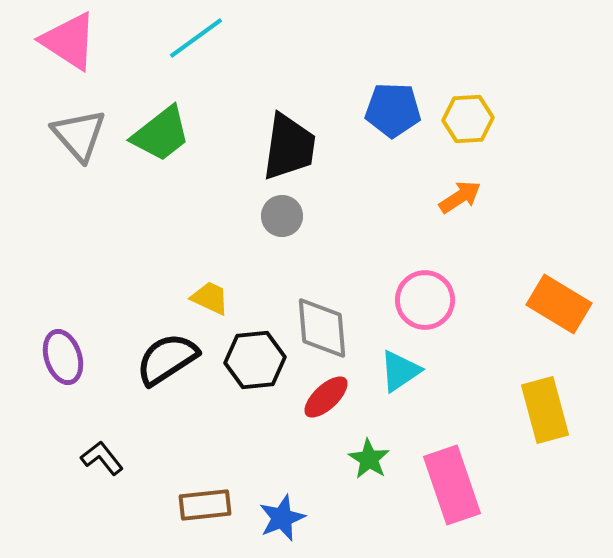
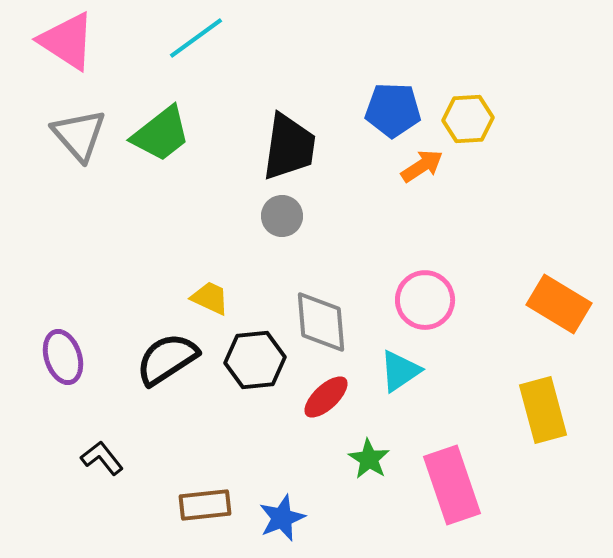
pink triangle: moved 2 px left
orange arrow: moved 38 px left, 31 px up
gray diamond: moved 1 px left, 6 px up
yellow rectangle: moved 2 px left
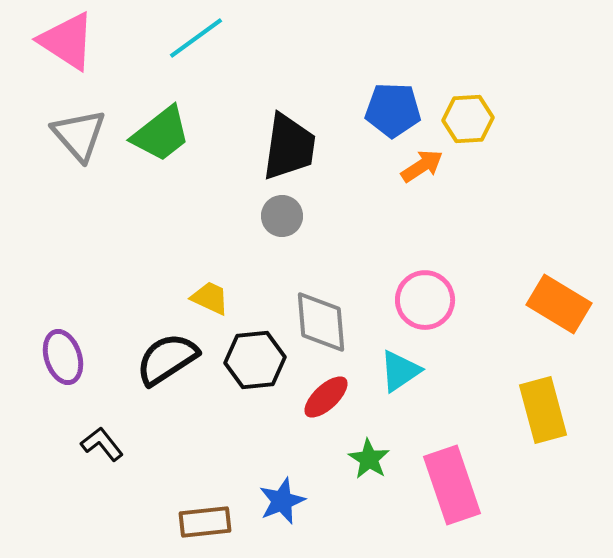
black L-shape: moved 14 px up
brown rectangle: moved 17 px down
blue star: moved 17 px up
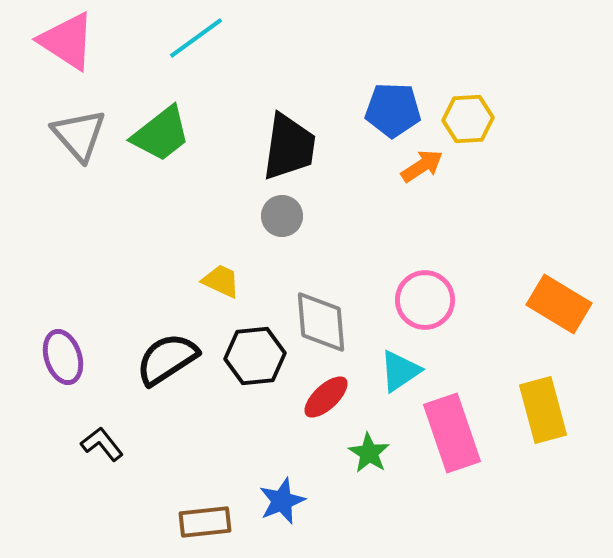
yellow trapezoid: moved 11 px right, 17 px up
black hexagon: moved 4 px up
green star: moved 6 px up
pink rectangle: moved 52 px up
